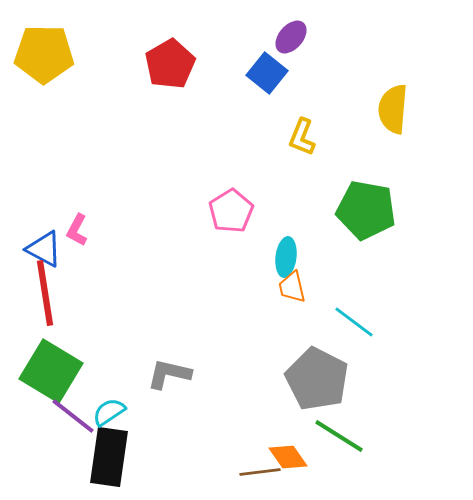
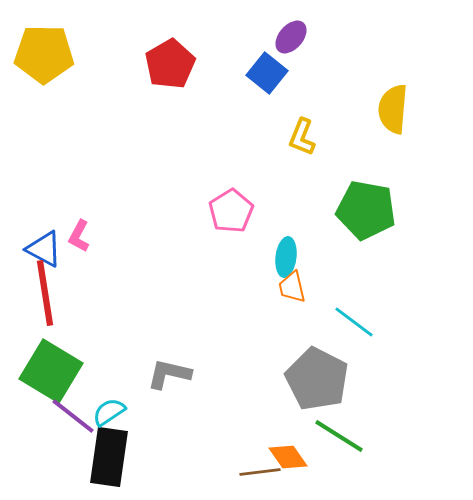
pink L-shape: moved 2 px right, 6 px down
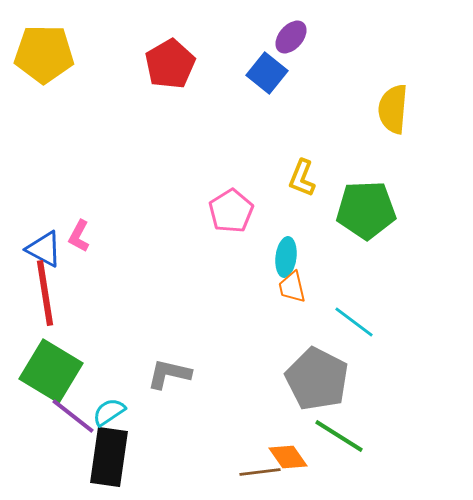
yellow L-shape: moved 41 px down
green pentagon: rotated 12 degrees counterclockwise
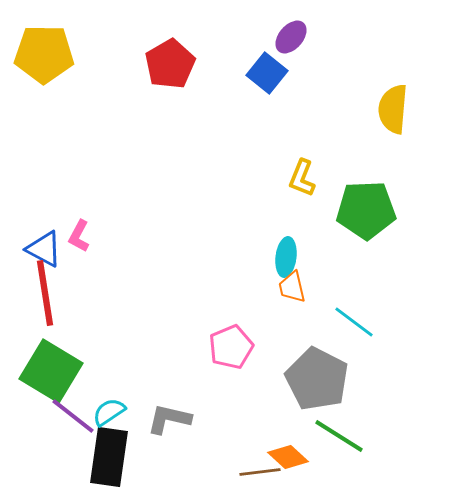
pink pentagon: moved 136 px down; rotated 9 degrees clockwise
gray L-shape: moved 45 px down
orange diamond: rotated 12 degrees counterclockwise
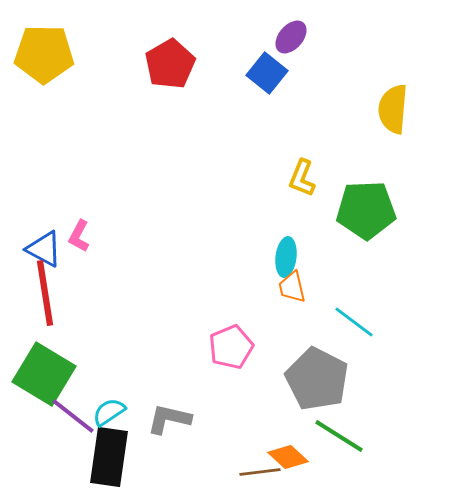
green square: moved 7 px left, 3 px down
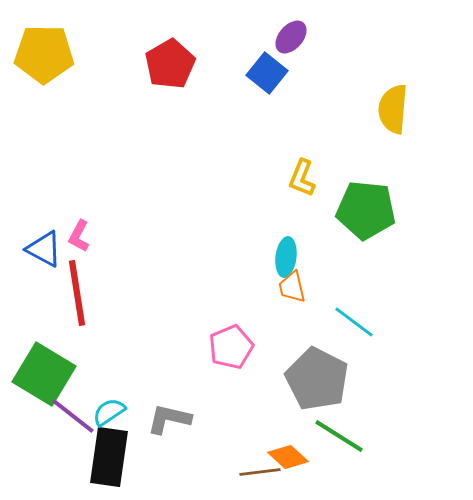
green pentagon: rotated 8 degrees clockwise
red line: moved 32 px right
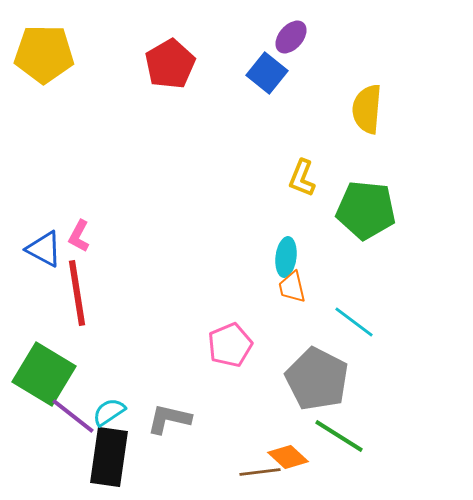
yellow semicircle: moved 26 px left
pink pentagon: moved 1 px left, 2 px up
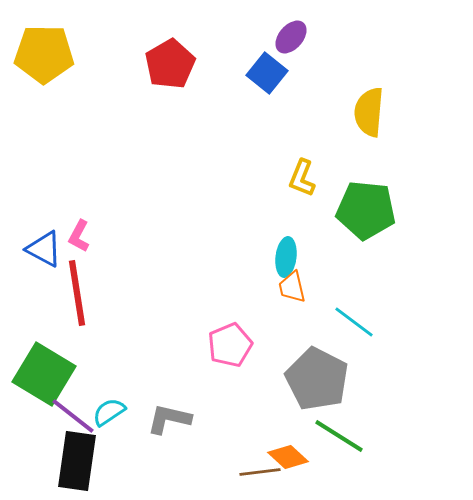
yellow semicircle: moved 2 px right, 3 px down
black rectangle: moved 32 px left, 4 px down
